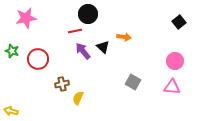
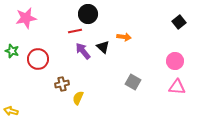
pink triangle: moved 5 px right
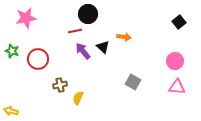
brown cross: moved 2 px left, 1 px down
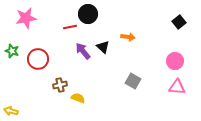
red line: moved 5 px left, 4 px up
orange arrow: moved 4 px right
gray square: moved 1 px up
yellow semicircle: rotated 88 degrees clockwise
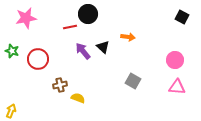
black square: moved 3 px right, 5 px up; rotated 24 degrees counterclockwise
pink circle: moved 1 px up
yellow arrow: rotated 96 degrees clockwise
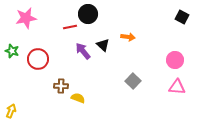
black triangle: moved 2 px up
gray square: rotated 14 degrees clockwise
brown cross: moved 1 px right, 1 px down; rotated 16 degrees clockwise
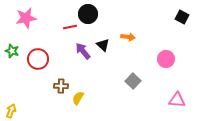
pink circle: moved 9 px left, 1 px up
pink triangle: moved 13 px down
yellow semicircle: rotated 80 degrees counterclockwise
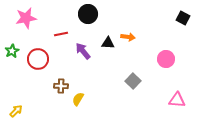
black square: moved 1 px right, 1 px down
red line: moved 9 px left, 7 px down
black triangle: moved 5 px right, 2 px up; rotated 40 degrees counterclockwise
green star: rotated 24 degrees clockwise
yellow semicircle: moved 1 px down
yellow arrow: moved 5 px right; rotated 24 degrees clockwise
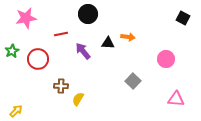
pink triangle: moved 1 px left, 1 px up
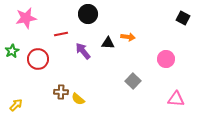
brown cross: moved 6 px down
yellow semicircle: rotated 80 degrees counterclockwise
yellow arrow: moved 6 px up
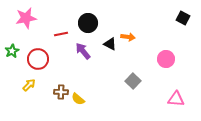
black circle: moved 9 px down
black triangle: moved 2 px right, 1 px down; rotated 24 degrees clockwise
yellow arrow: moved 13 px right, 20 px up
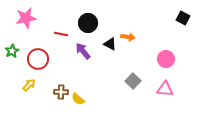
red line: rotated 24 degrees clockwise
pink triangle: moved 11 px left, 10 px up
